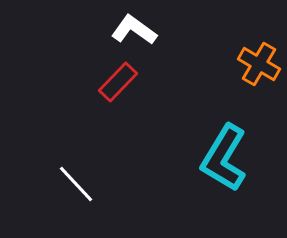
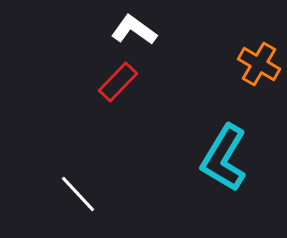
white line: moved 2 px right, 10 px down
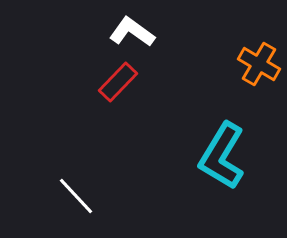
white L-shape: moved 2 px left, 2 px down
cyan L-shape: moved 2 px left, 2 px up
white line: moved 2 px left, 2 px down
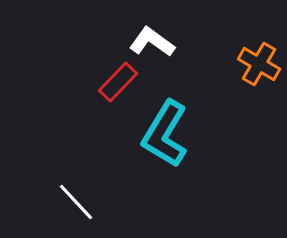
white L-shape: moved 20 px right, 10 px down
cyan L-shape: moved 57 px left, 22 px up
white line: moved 6 px down
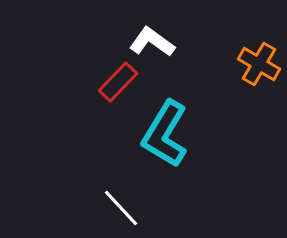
white line: moved 45 px right, 6 px down
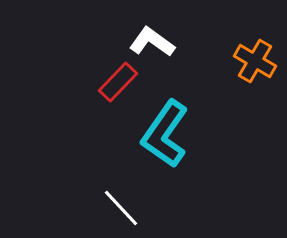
orange cross: moved 4 px left, 3 px up
cyan L-shape: rotated 4 degrees clockwise
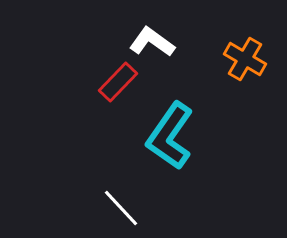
orange cross: moved 10 px left, 2 px up
cyan L-shape: moved 5 px right, 2 px down
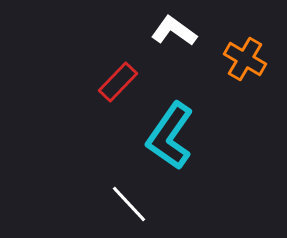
white L-shape: moved 22 px right, 11 px up
white line: moved 8 px right, 4 px up
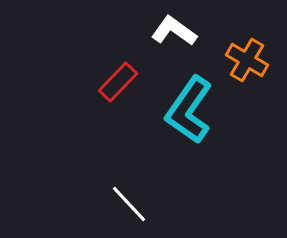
orange cross: moved 2 px right, 1 px down
cyan L-shape: moved 19 px right, 26 px up
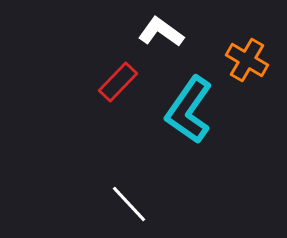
white L-shape: moved 13 px left, 1 px down
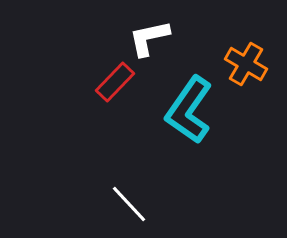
white L-shape: moved 12 px left, 6 px down; rotated 48 degrees counterclockwise
orange cross: moved 1 px left, 4 px down
red rectangle: moved 3 px left
